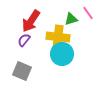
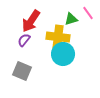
cyan circle: moved 1 px right
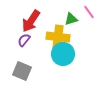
pink line: moved 1 px right, 1 px up
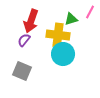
pink line: moved 1 px right; rotated 64 degrees clockwise
red arrow: rotated 15 degrees counterclockwise
yellow cross: moved 2 px up
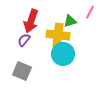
green triangle: moved 1 px left, 2 px down
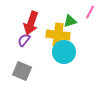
red arrow: moved 2 px down
cyan circle: moved 1 px right, 2 px up
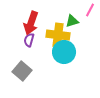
pink line: moved 2 px up
green triangle: moved 2 px right
purple semicircle: moved 5 px right; rotated 24 degrees counterclockwise
gray square: rotated 18 degrees clockwise
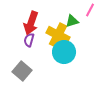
yellow cross: rotated 20 degrees clockwise
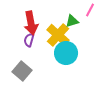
red arrow: rotated 30 degrees counterclockwise
yellow cross: rotated 15 degrees clockwise
cyan circle: moved 2 px right, 1 px down
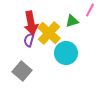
yellow cross: moved 9 px left, 2 px up
